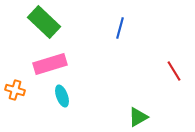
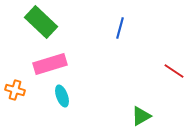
green rectangle: moved 3 px left
red line: rotated 25 degrees counterclockwise
green triangle: moved 3 px right, 1 px up
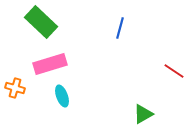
orange cross: moved 2 px up
green triangle: moved 2 px right, 2 px up
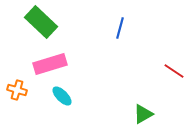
orange cross: moved 2 px right, 2 px down
cyan ellipse: rotated 25 degrees counterclockwise
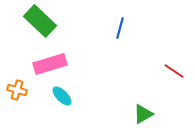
green rectangle: moved 1 px left, 1 px up
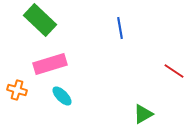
green rectangle: moved 1 px up
blue line: rotated 25 degrees counterclockwise
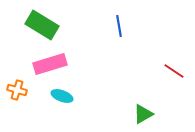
green rectangle: moved 2 px right, 5 px down; rotated 12 degrees counterclockwise
blue line: moved 1 px left, 2 px up
cyan ellipse: rotated 25 degrees counterclockwise
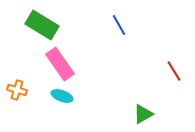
blue line: moved 1 px up; rotated 20 degrees counterclockwise
pink rectangle: moved 10 px right; rotated 72 degrees clockwise
red line: rotated 25 degrees clockwise
